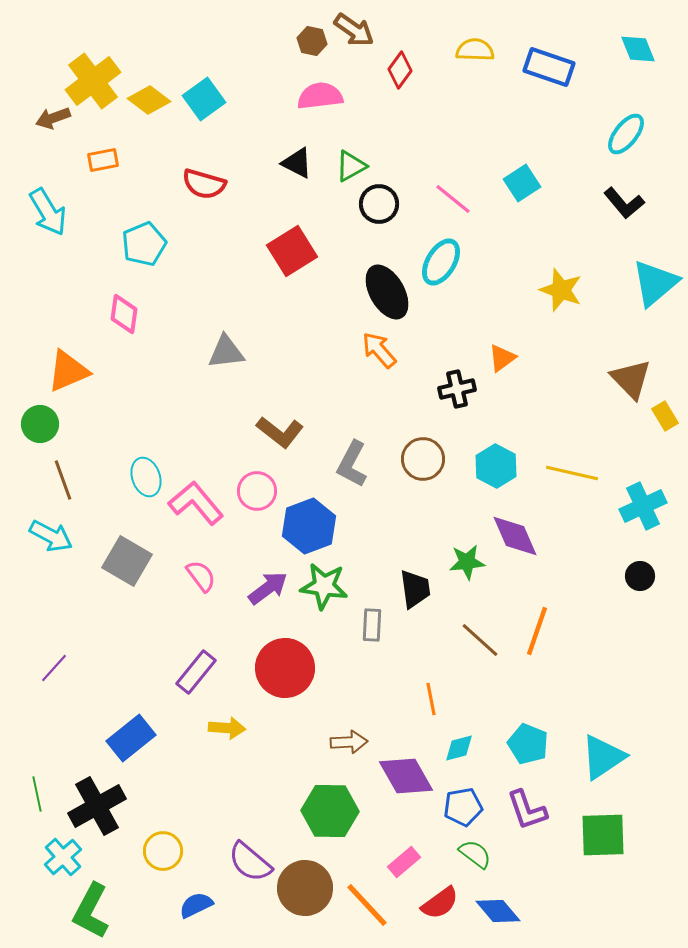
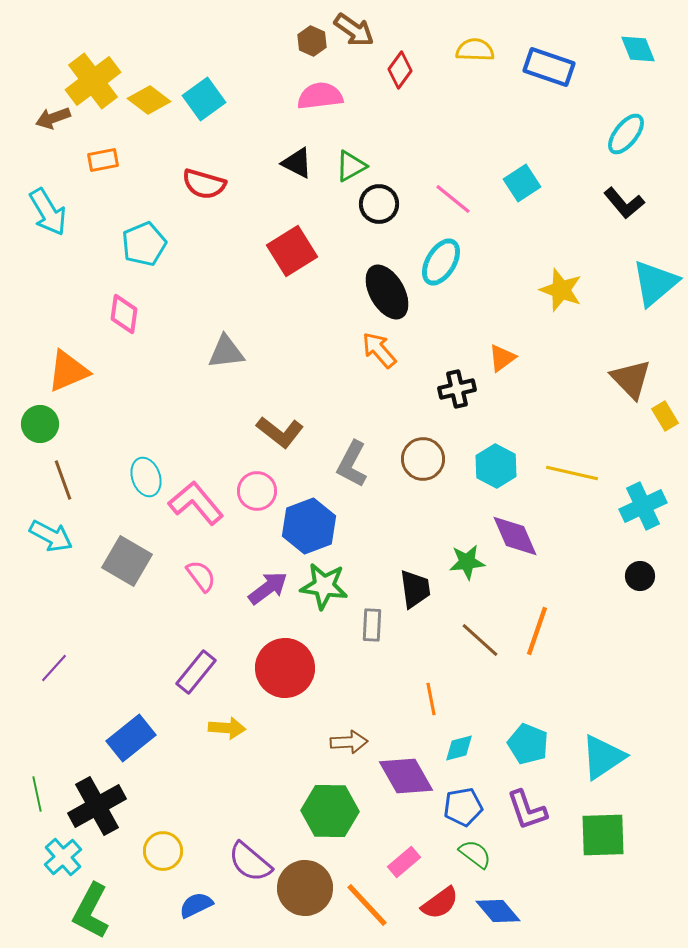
brown hexagon at (312, 41): rotated 12 degrees clockwise
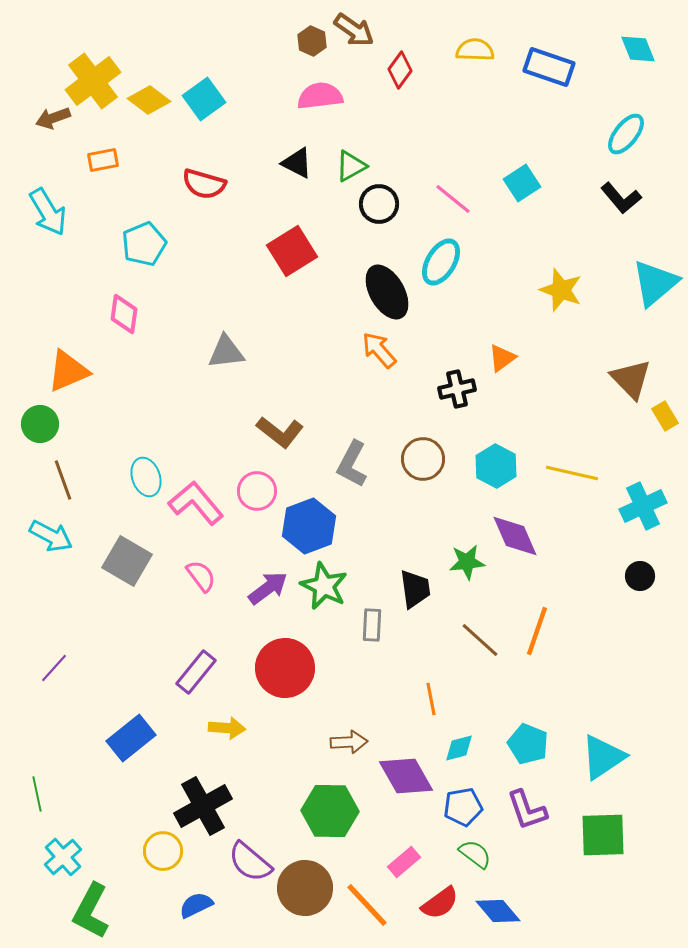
black L-shape at (624, 203): moved 3 px left, 5 px up
green star at (324, 586): rotated 18 degrees clockwise
black cross at (97, 806): moved 106 px right
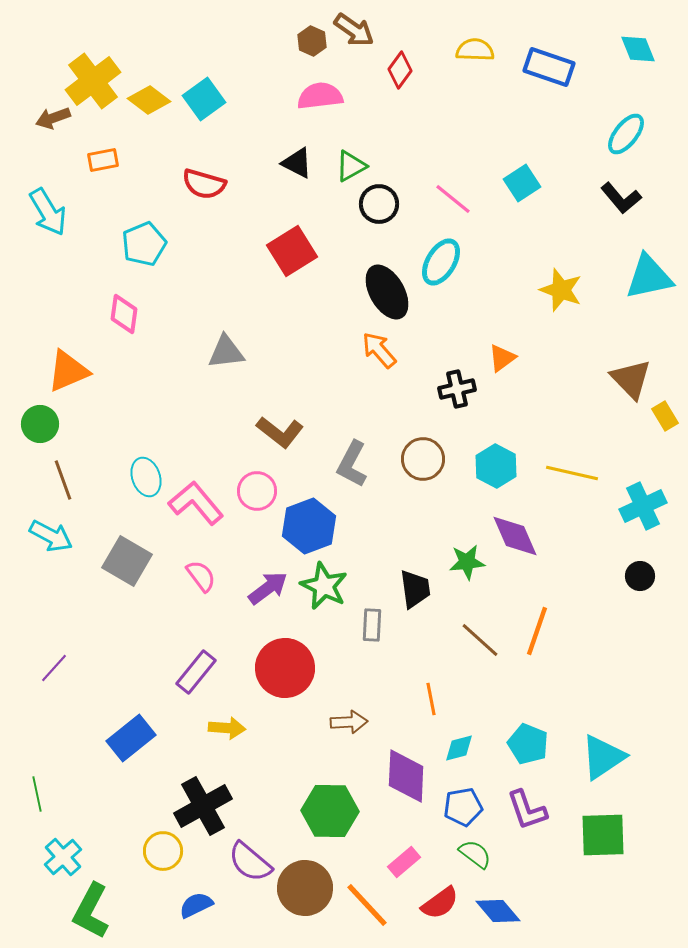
cyan triangle at (655, 283): moved 6 px left, 6 px up; rotated 28 degrees clockwise
brown arrow at (349, 742): moved 20 px up
purple diamond at (406, 776): rotated 32 degrees clockwise
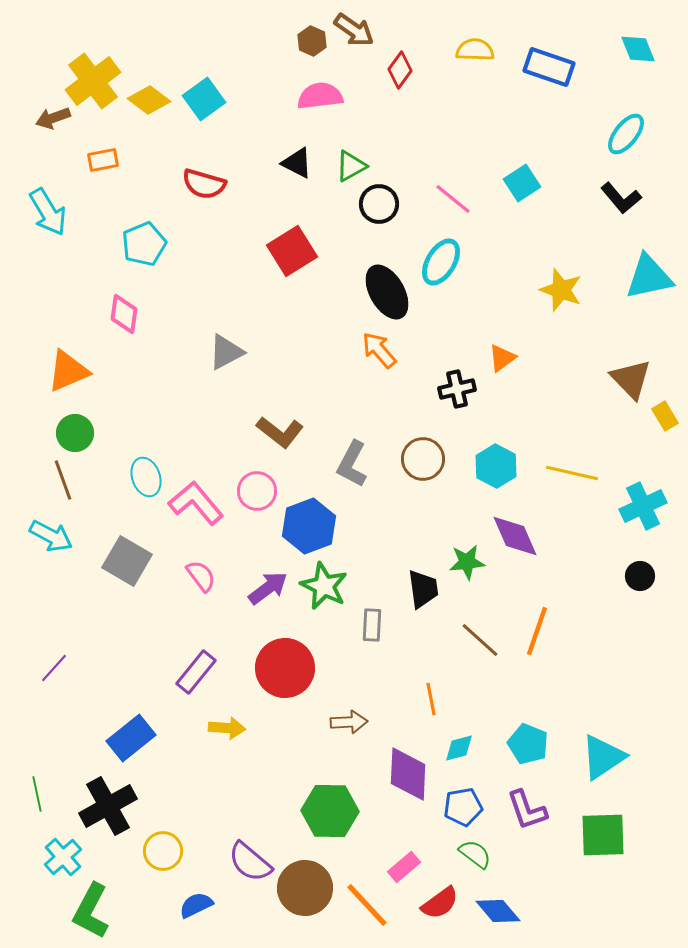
gray triangle at (226, 352): rotated 21 degrees counterclockwise
green circle at (40, 424): moved 35 px right, 9 px down
black trapezoid at (415, 589): moved 8 px right
purple diamond at (406, 776): moved 2 px right, 2 px up
black cross at (203, 806): moved 95 px left
pink rectangle at (404, 862): moved 5 px down
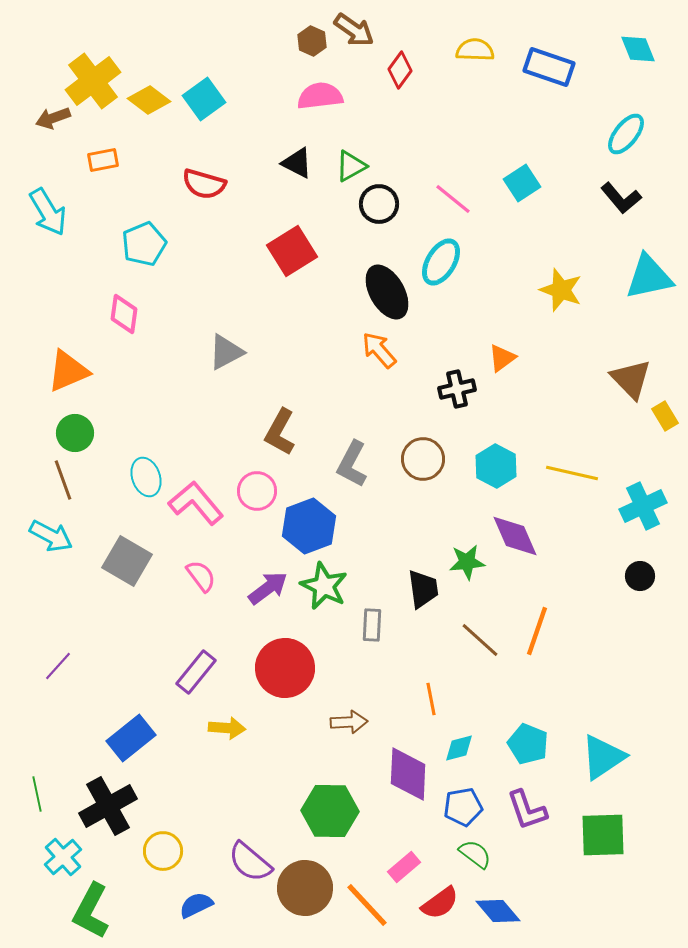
brown L-shape at (280, 432): rotated 81 degrees clockwise
purple line at (54, 668): moved 4 px right, 2 px up
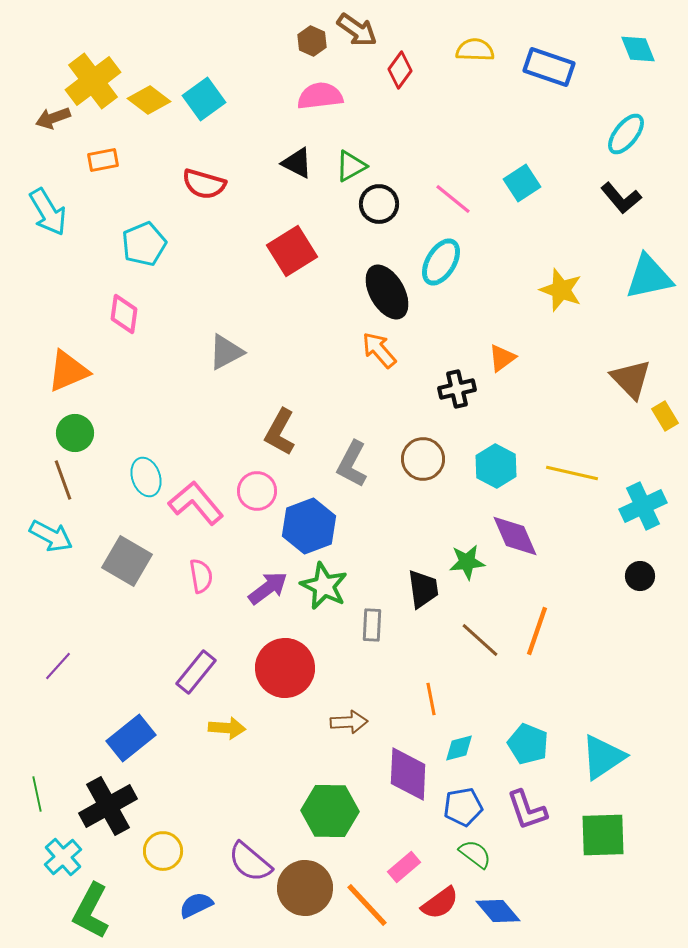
brown arrow at (354, 30): moved 3 px right
pink semicircle at (201, 576): rotated 28 degrees clockwise
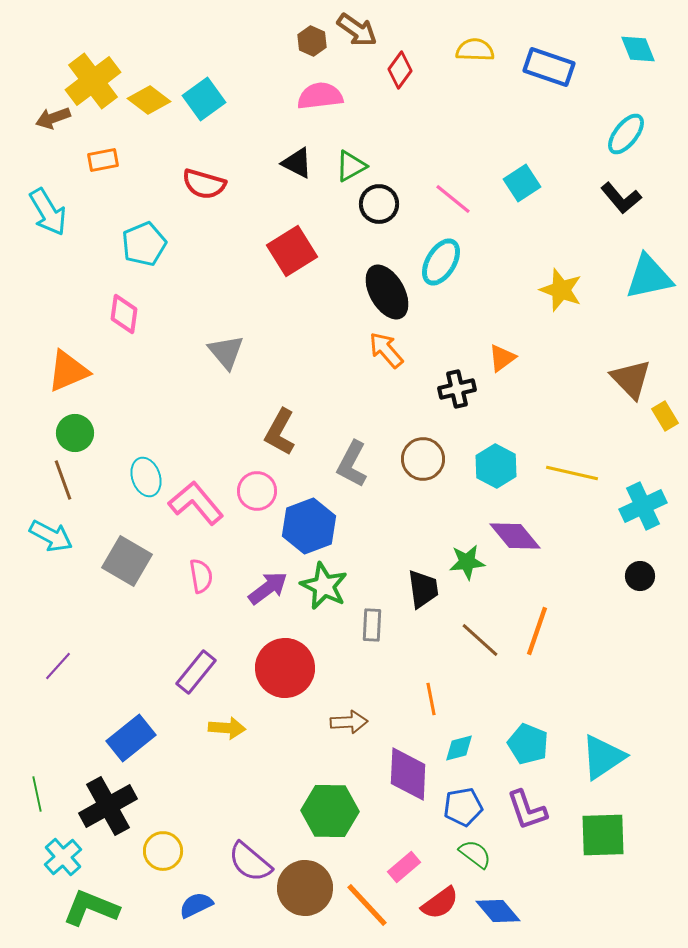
orange arrow at (379, 350): moved 7 px right
gray triangle at (226, 352): rotated 42 degrees counterclockwise
purple diamond at (515, 536): rotated 16 degrees counterclockwise
green L-shape at (91, 911): moved 3 px up; rotated 84 degrees clockwise
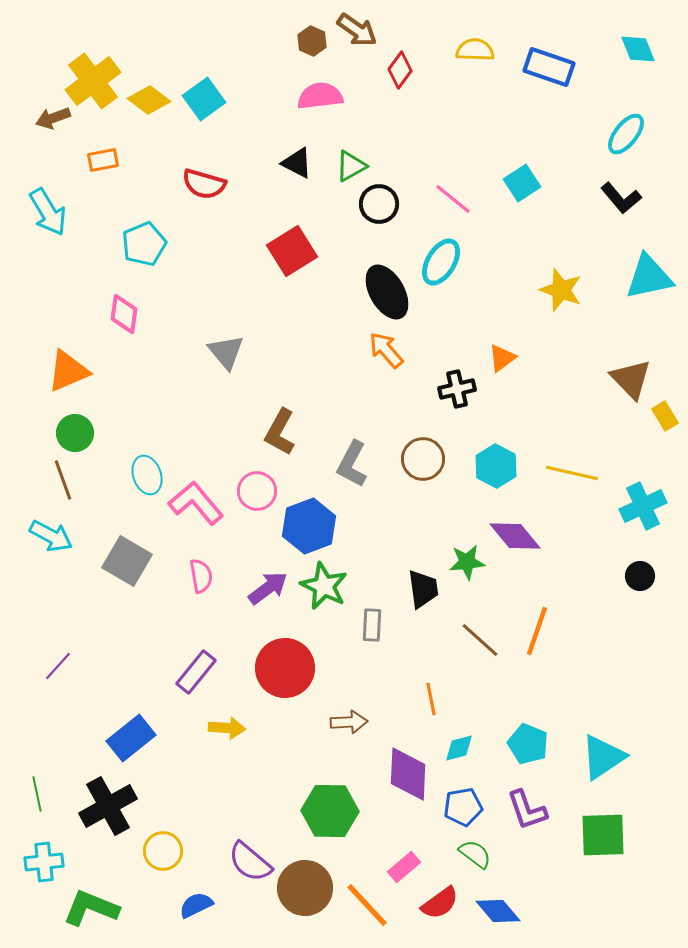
cyan ellipse at (146, 477): moved 1 px right, 2 px up
cyan cross at (63, 857): moved 19 px left, 5 px down; rotated 36 degrees clockwise
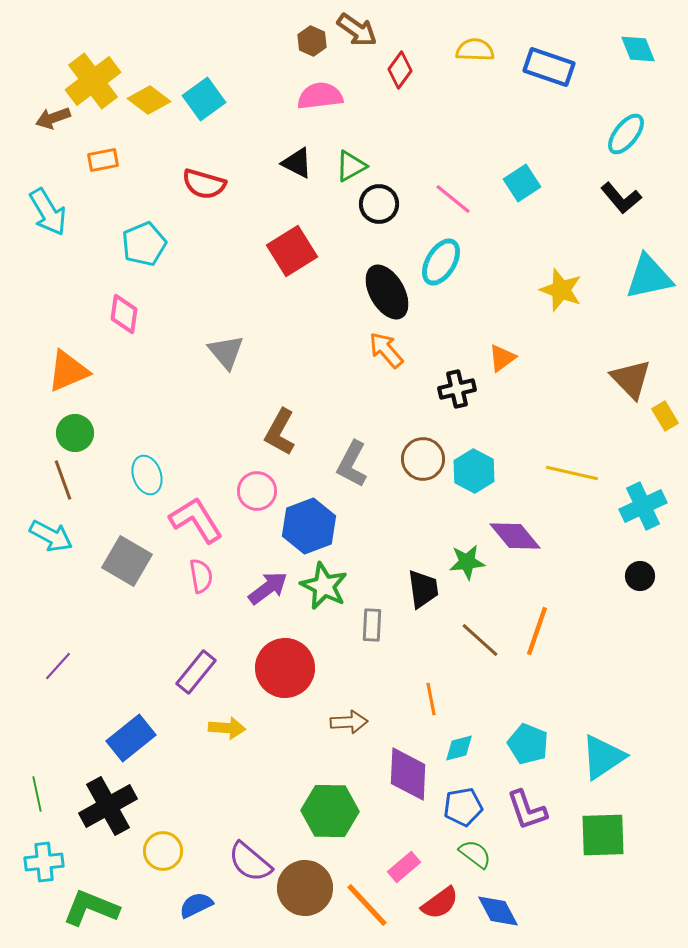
cyan hexagon at (496, 466): moved 22 px left, 5 px down
pink L-shape at (196, 503): moved 17 px down; rotated 8 degrees clockwise
blue diamond at (498, 911): rotated 12 degrees clockwise
